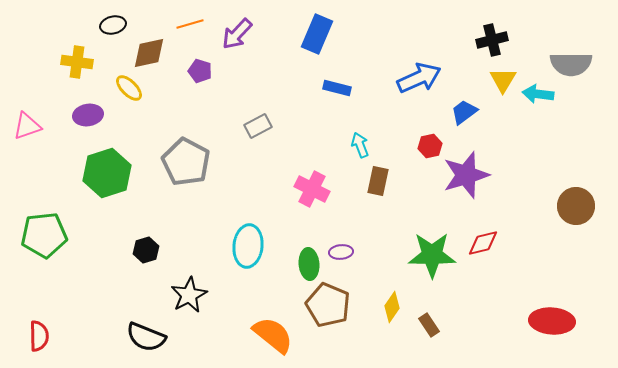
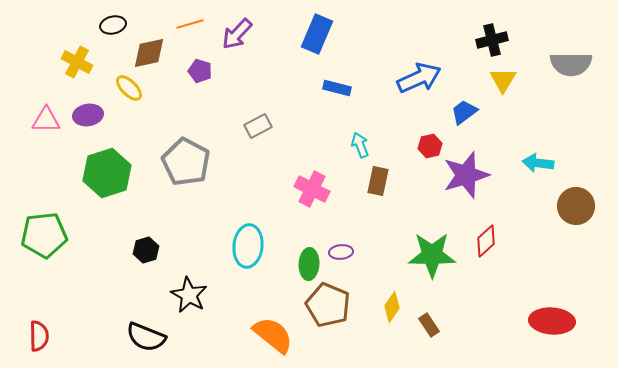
yellow cross at (77, 62): rotated 20 degrees clockwise
cyan arrow at (538, 94): moved 69 px down
pink triangle at (27, 126): moved 19 px right, 6 px up; rotated 20 degrees clockwise
red diamond at (483, 243): moved 3 px right, 2 px up; rotated 28 degrees counterclockwise
green ellipse at (309, 264): rotated 8 degrees clockwise
black star at (189, 295): rotated 15 degrees counterclockwise
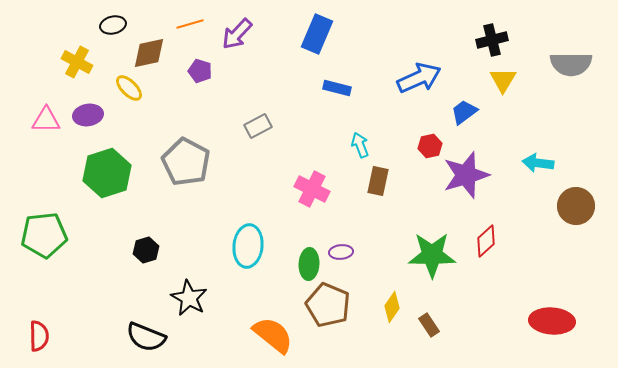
black star at (189, 295): moved 3 px down
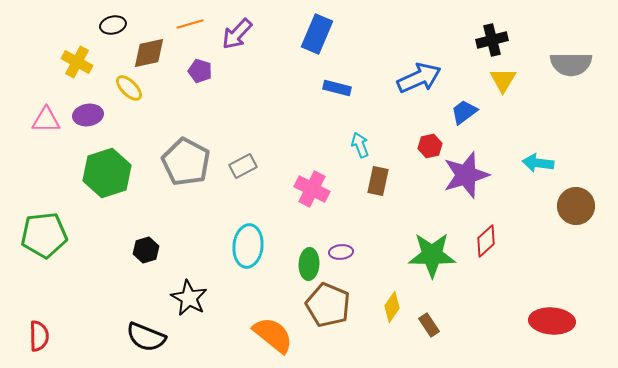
gray rectangle at (258, 126): moved 15 px left, 40 px down
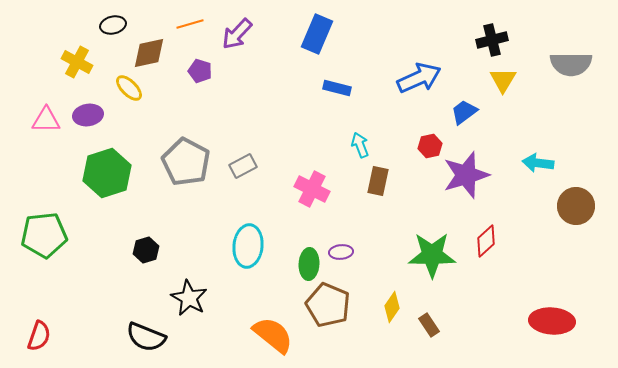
red semicircle at (39, 336): rotated 20 degrees clockwise
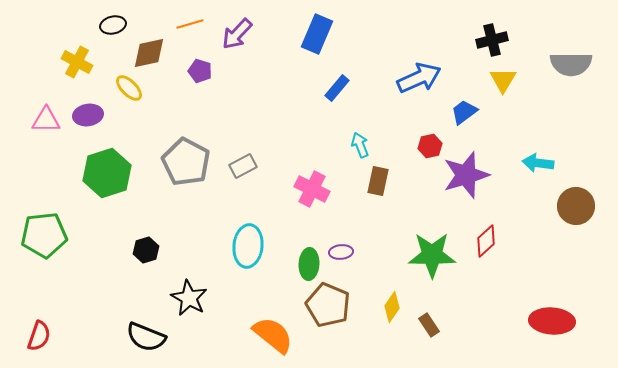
blue rectangle at (337, 88): rotated 64 degrees counterclockwise
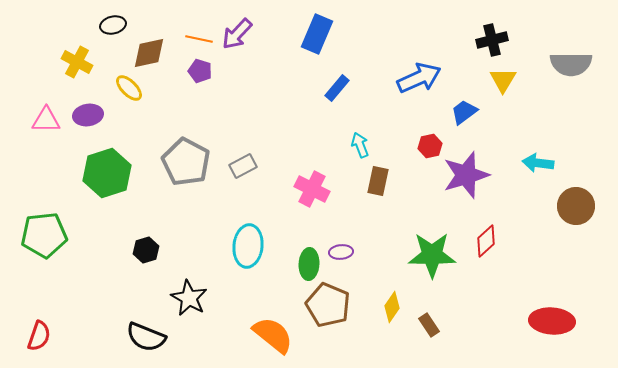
orange line at (190, 24): moved 9 px right, 15 px down; rotated 28 degrees clockwise
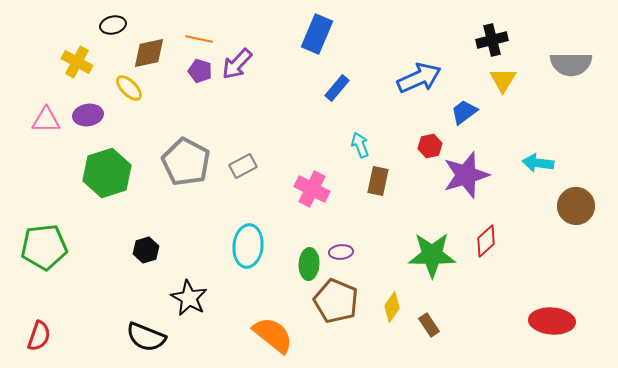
purple arrow at (237, 34): moved 30 px down
green pentagon at (44, 235): moved 12 px down
brown pentagon at (328, 305): moved 8 px right, 4 px up
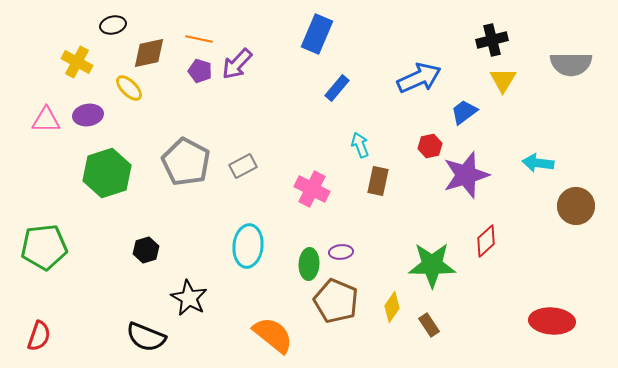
green star at (432, 255): moved 10 px down
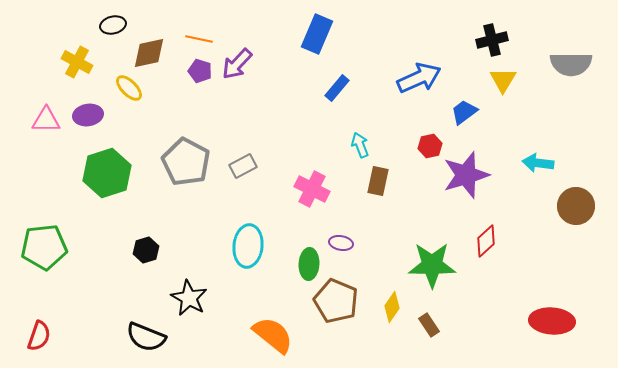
purple ellipse at (341, 252): moved 9 px up; rotated 15 degrees clockwise
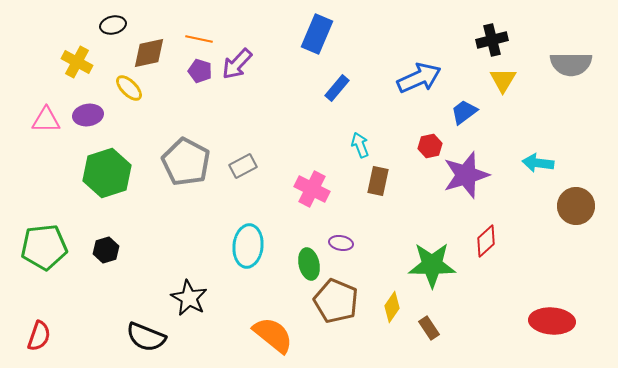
black hexagon at (146, 250): moved 40 px left
green ellipse at (309, 264): rotated 16 degrees counterclockwise
brown rectangle at (429, 325): moved 3 px down
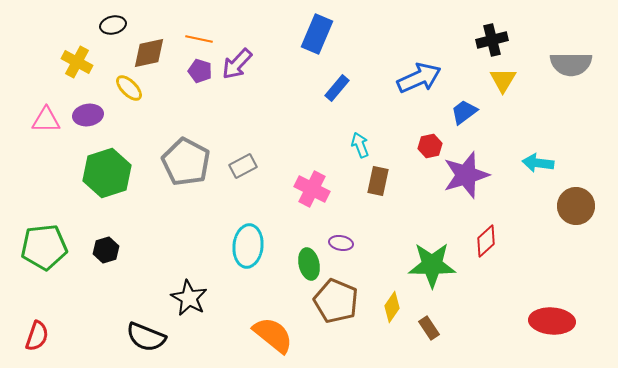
red semicircle at (39, 336): moved 2 px left
